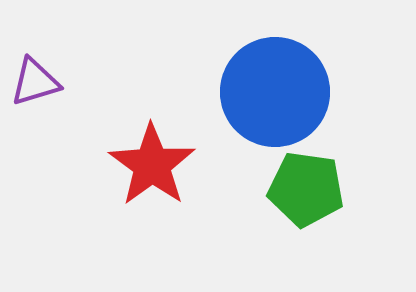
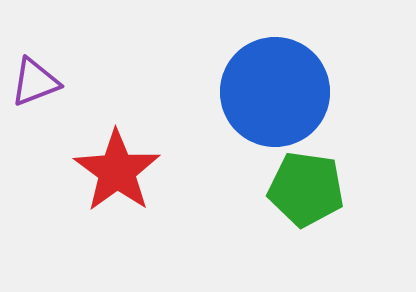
purple triangle: rotated 4 degrees counterclockwise
red star: moved 35 px left, 6 px down
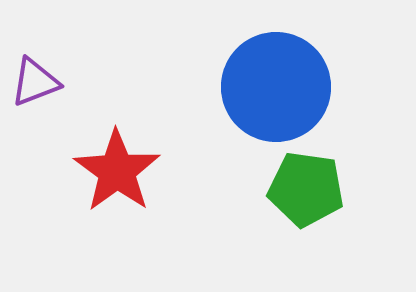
blue circle: moved 1 px right, 5 px up
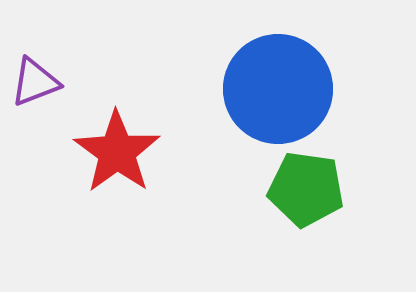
blue circle: moved 2 px right, 2 px down
red star: moved 19 px up
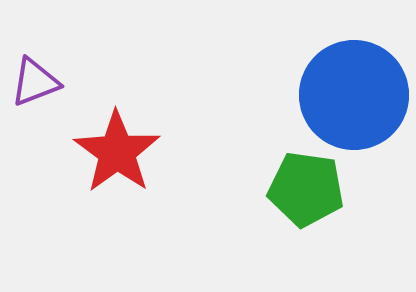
blue circle: moved 76 px right, 6 px down
